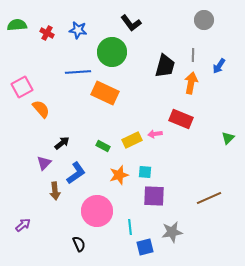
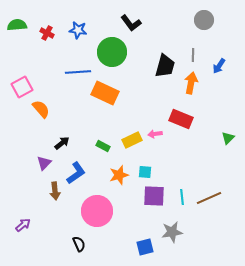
cyan line: moved 52 px right, 30 px up
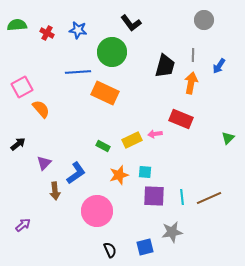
black arrow: moved 44 px left, 1 px down
black semicircle: moved 31 px right, 6 px down
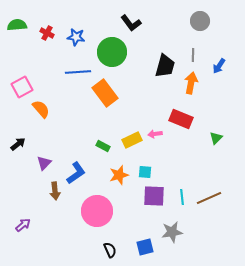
gray circle: moved 4 px left, 1 px down
blue star: moved 2 px left, 7 px down
orange rectangle: rotated 28 degrees clockwise
green triangle: moved 12 px left
